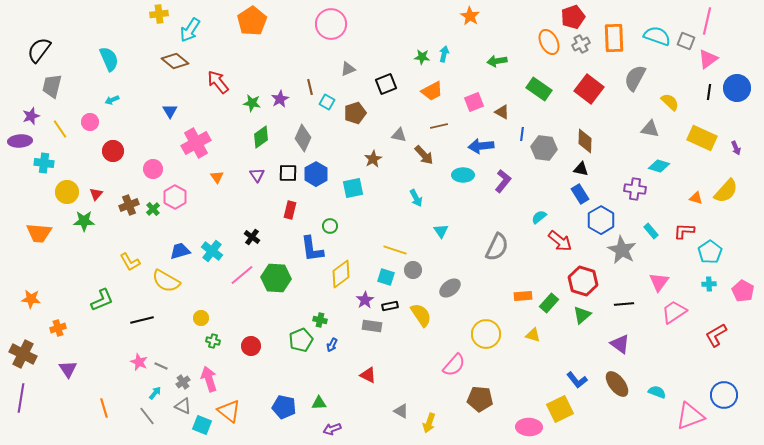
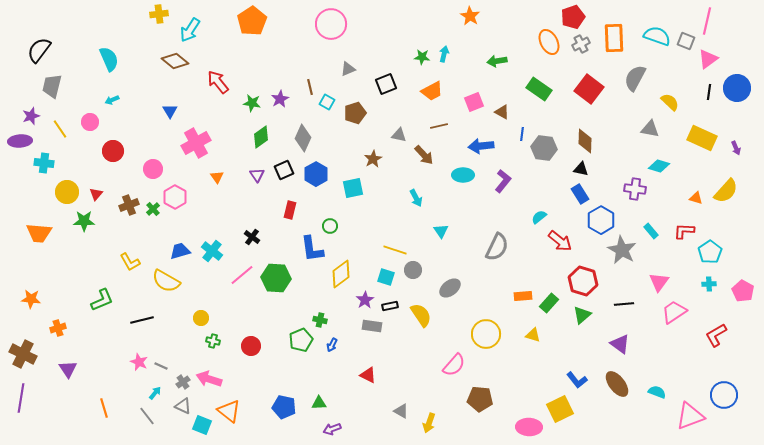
black square at (288, 173): moved 4 px left, 3 px up; rotated 24 degrees counterclockwise
pink arrow at (209, 379): rotated 55 degrees counterclockwise
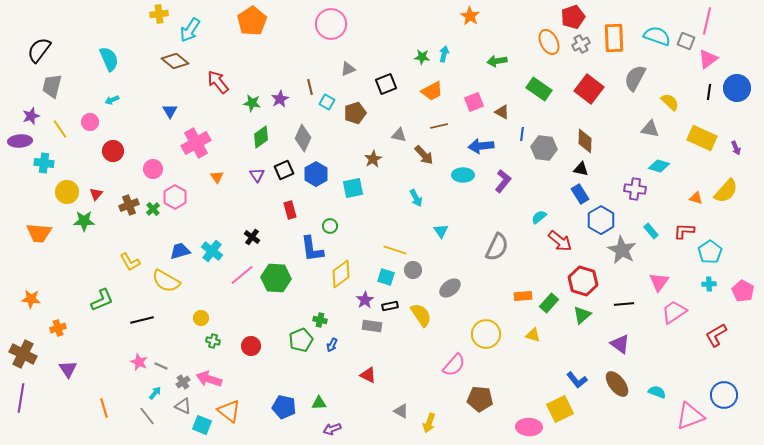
red rectangle at (290, 210): rotated 30 degrees counterclockwise
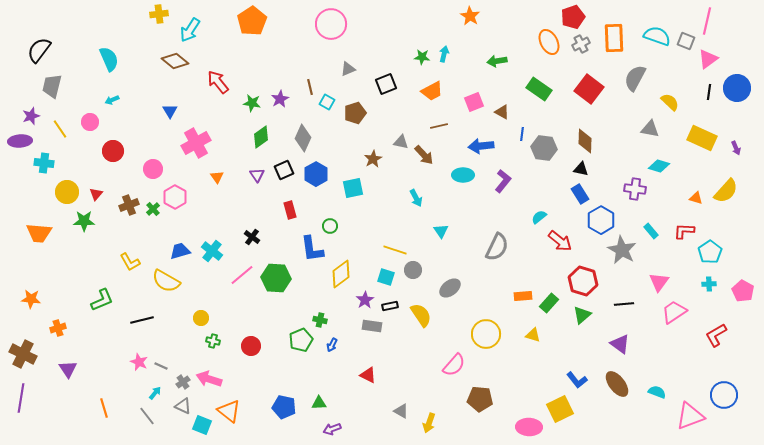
gray triangle at (399, 135): moved 2 px right, 7 px down
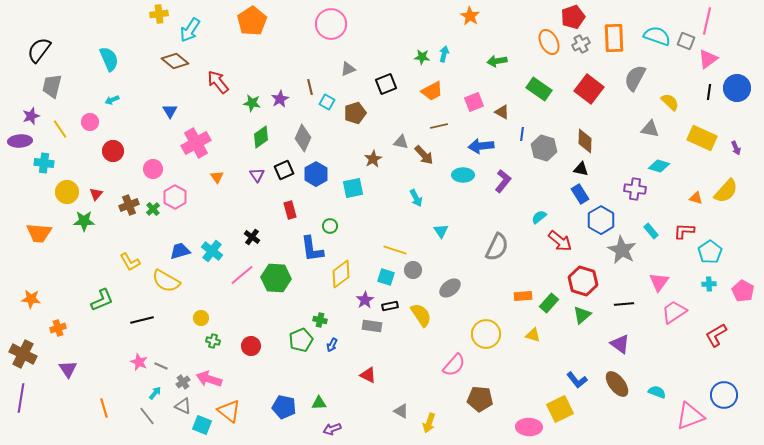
gray hexagon at (544, 148): rotated 10 degrees clockwise
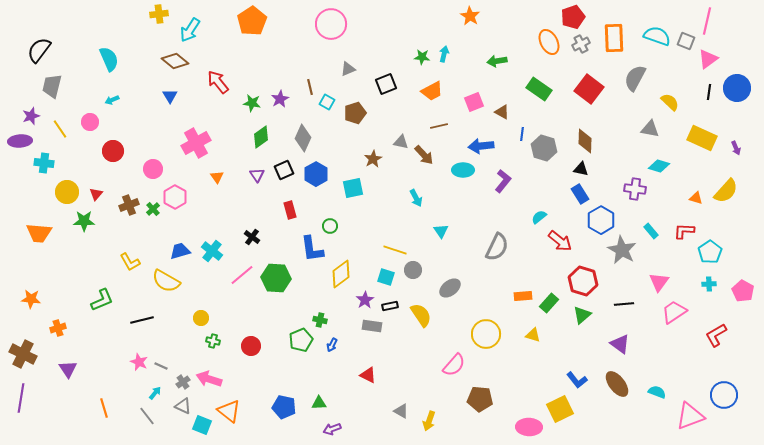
blue triangle at (170, 111): moved 15 px up
cyan ellipse at (463, 175): moved 5 px up
yellow arrow at (429, 423): moved 2 px up
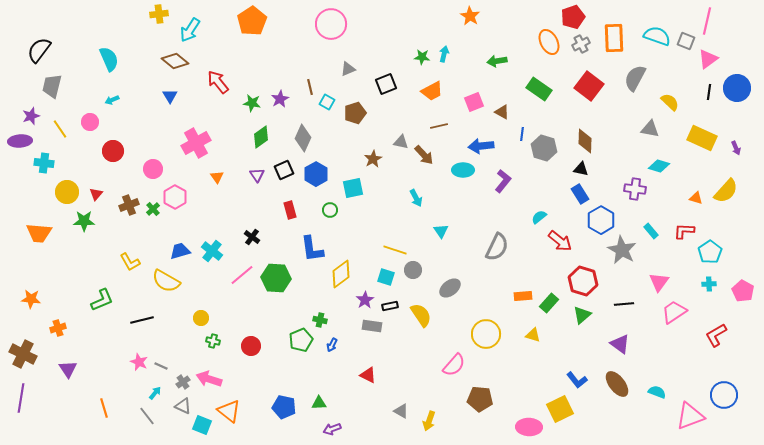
red square at (589, 89): moved 3 px up
green circle at (330, 226): moved 16 px up
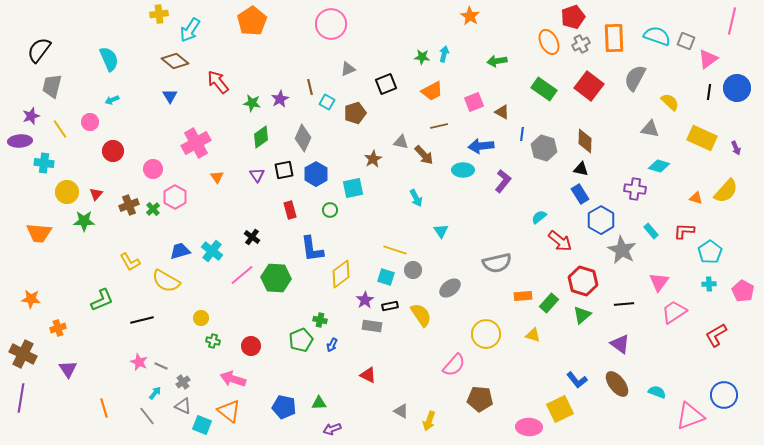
pink line at (707, 21): moved 25 px right
green rectangle at (539, 89): moved 5 px right
black square at (284, 170): rotated 12 degrees clockwise
gray semicircle at (497, 247): moved 16 px down; rotated 52 degrees clockwise
pink arrow at (209, 379): moved 24 px right
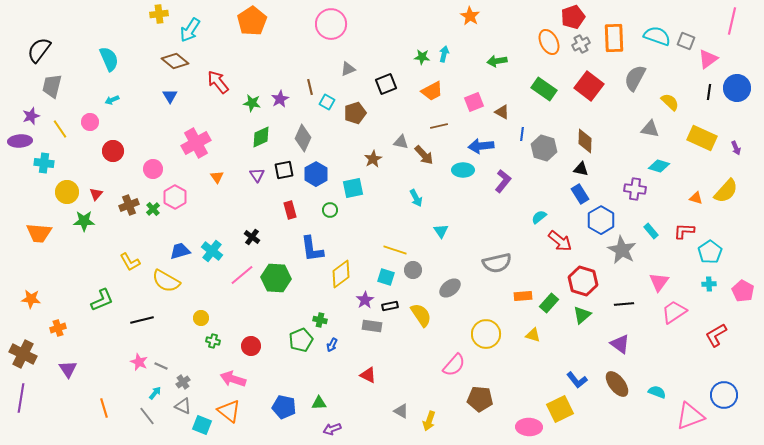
green diamond at (261, 137): rotated 10 degrees clockwise
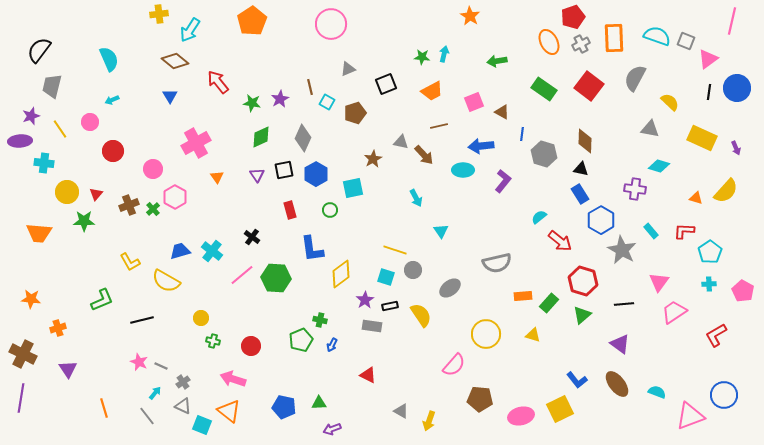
gray hexagon at (544, 148): moved 6 px down
pink ellipse at (529, 427): moved 8 px left, 11 px up; rotated 15 degrees counterclockwise
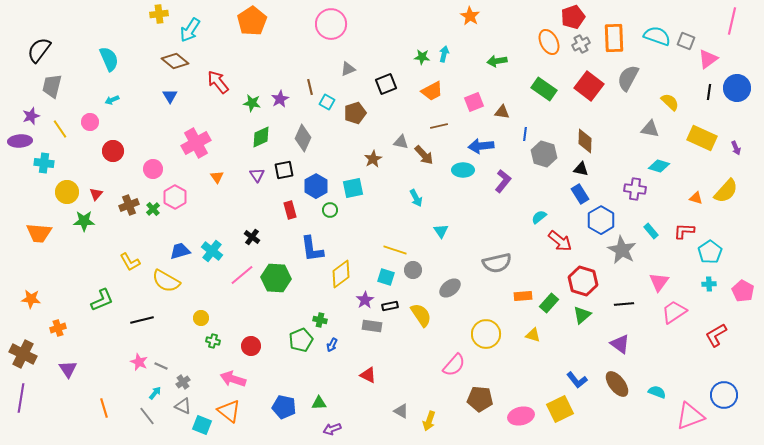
gray semicircle at (635, 78): moved 7 px left
brown triangle at (502, 112): rotated 21 degrees counterclockwise
blue line at (522, 134): moved 3 px right
blue hexagon at (316, 174): moved 12 px down
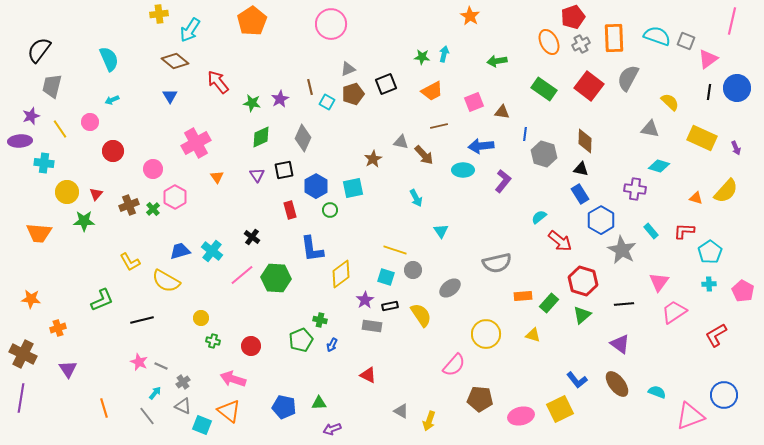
brown pentagon at (355, 113): moved 2 px left, 19 px up
